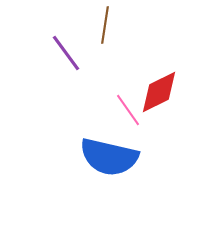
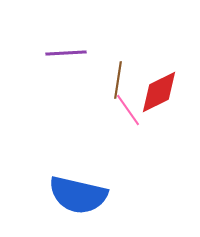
brown line: moved 13 px right, 55 px down
purple line: rotated 57 degrees counterclockwise
blue semicircle: moved 31 px left, 38 px down
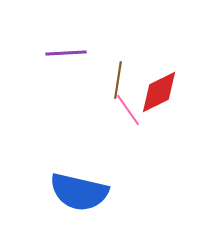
blue semicircle: moved 1 px right, 3 px up
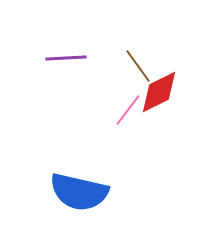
purple line: moved 5 px down
brown line: moved 20 px right, 14 px up; rotated 45 degrees counterclockwise
pink line: rotated 72 degrees clockwise
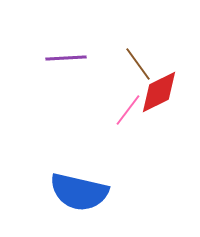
brown line: moved 2 px up
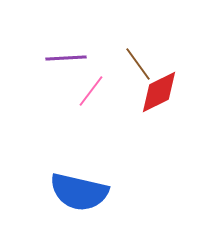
pink line: moved 37 px left, 19 px up
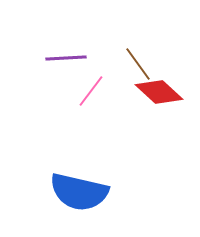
red diamond: rotated 69 degrees clockwise
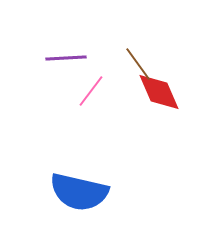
red diamond: rotated 24 degrees clockwise
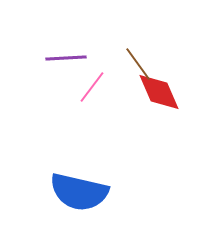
pink line: moved 1 px right, 4 px up
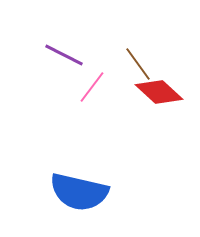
purple line: moved 2 px left, 3 px up; rotated 30 degrees clockwise
red diamond: rotated 24 degrees counterclockwise
